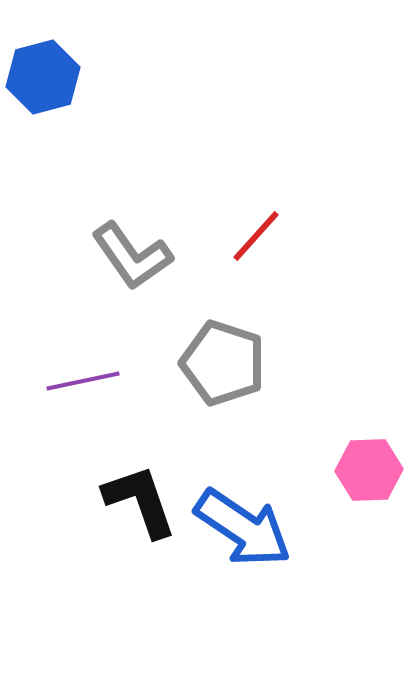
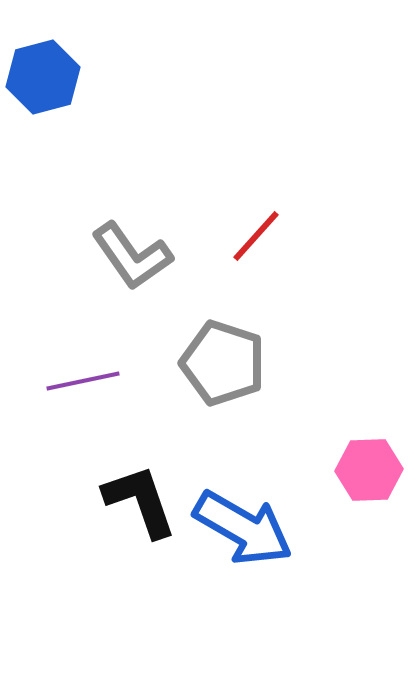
blue arrow: rotated 4 degrees counterclockwise
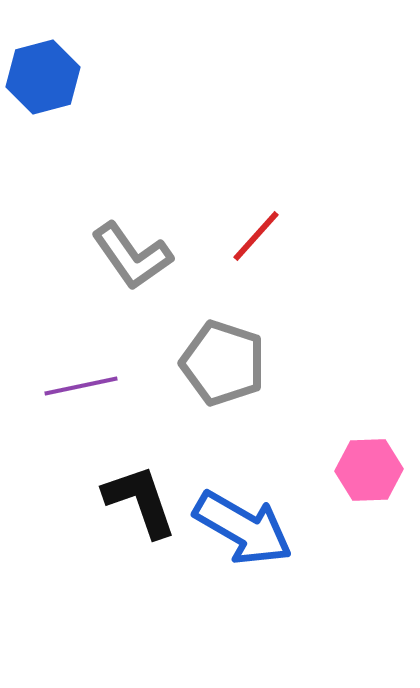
purple line: moved 2 px left, 5 px down
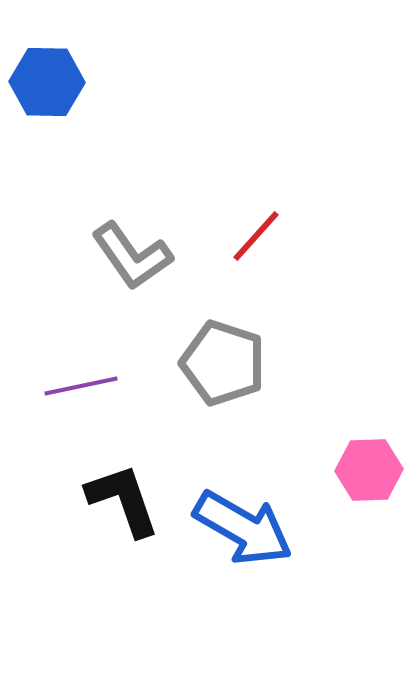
blue hexagon: moved 4 px right, 5 px down; rotated 16 degrees clockwise
black L-shape: moved 17 px left, 1 px up
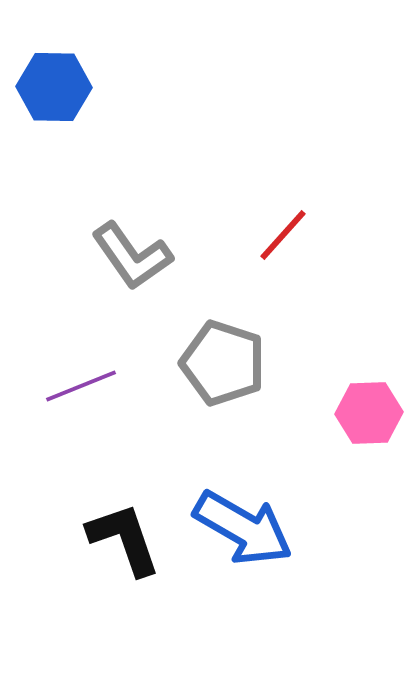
blue hexagon: moved 7 px right, 5 px down
red line: moved 27 px right, 1 px up
purple line: rotated 10 degrees counterclockwise
pink hexagon: moved 57 px up
black L-shape: moved 1 px right, 39 px down
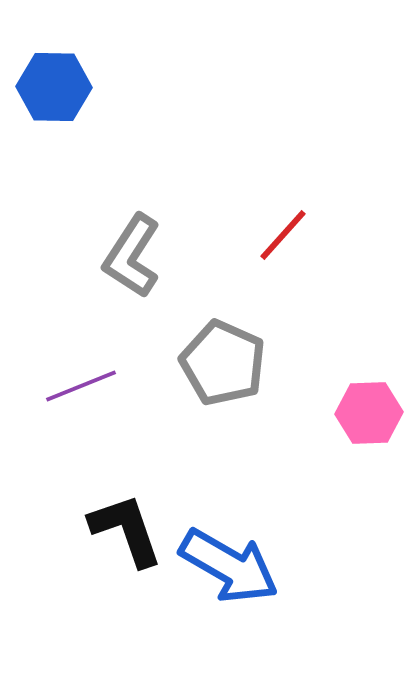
gray L-shape: rotated 68 degrees clockwise
gray pentagon: rotated 6 degrees clockwise
blue arrow: moved 14 px left, 38 px down
black L-shape: moved 2 px right, 9 px up
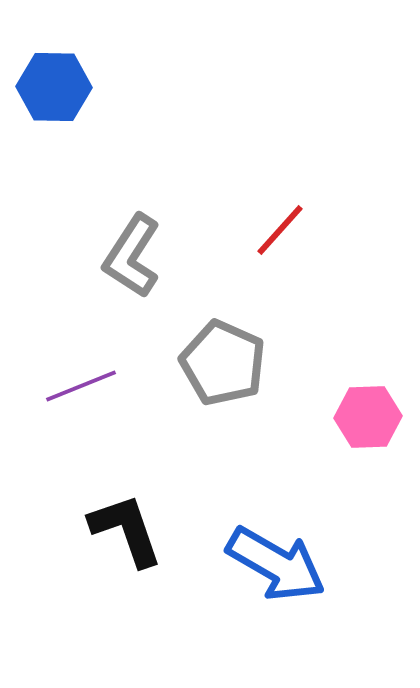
red line: moved 3 px left, 5 px up
pink hexagon: moved 1 px left, 4 px down
blue arrow: moved 47 px right, 2 px up
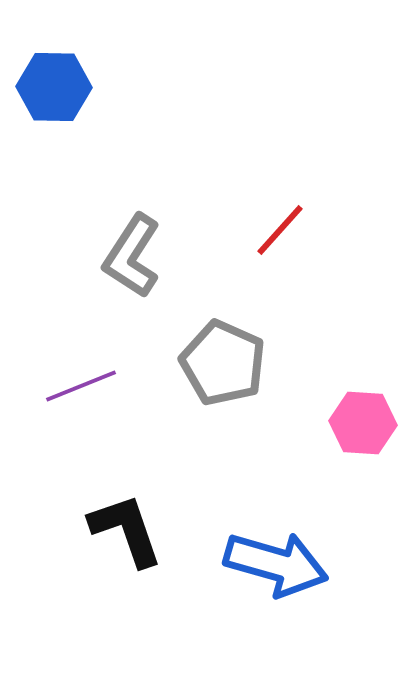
pink hexagon: moved 5 px left, 6 px down; rotated 6 degrees clockwise
blue arrow: rotated 14 degrees counterclockwise
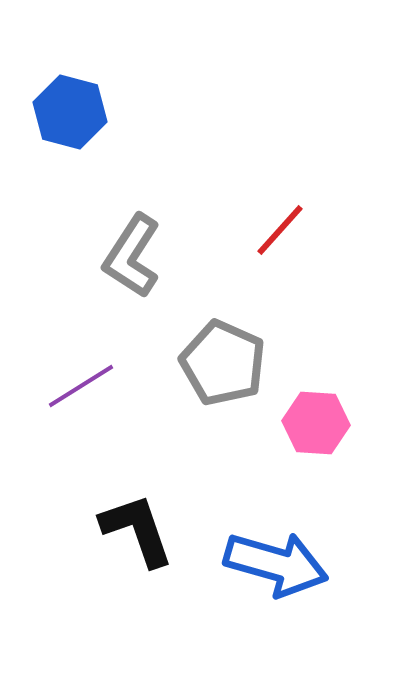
blue hexagon: moved 16 px right, 25 px down; rotated 14 degrees clockwise
purple line: rotated 10 degrees counterclockwise
pink hexagon: moved 47 px left
black L-shape: moved 11 px right
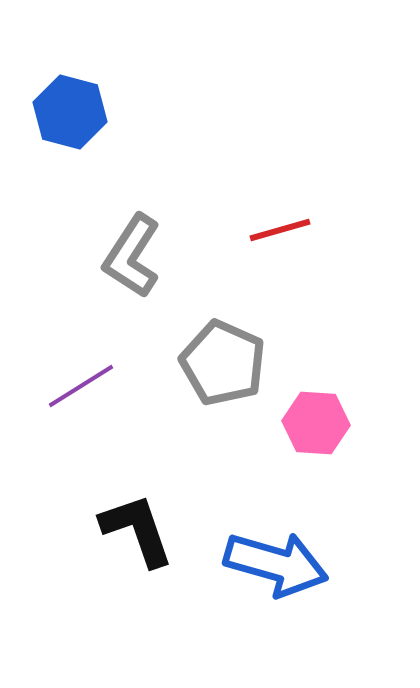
red line: rotated 32 degrees clockwise
